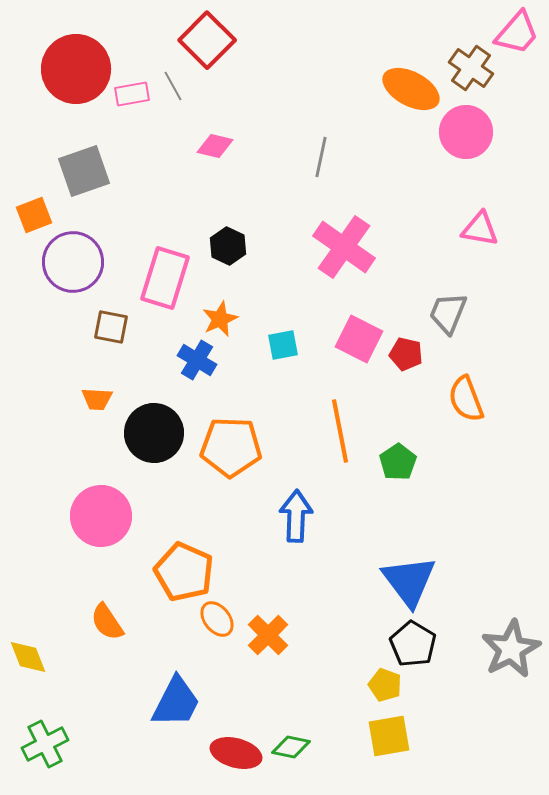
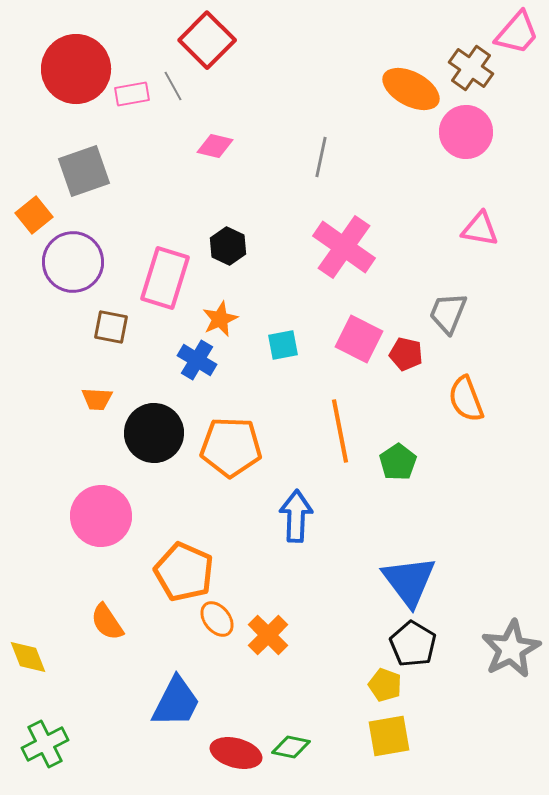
orange square at (34, 215): rotated 18 degrees counterclockwise
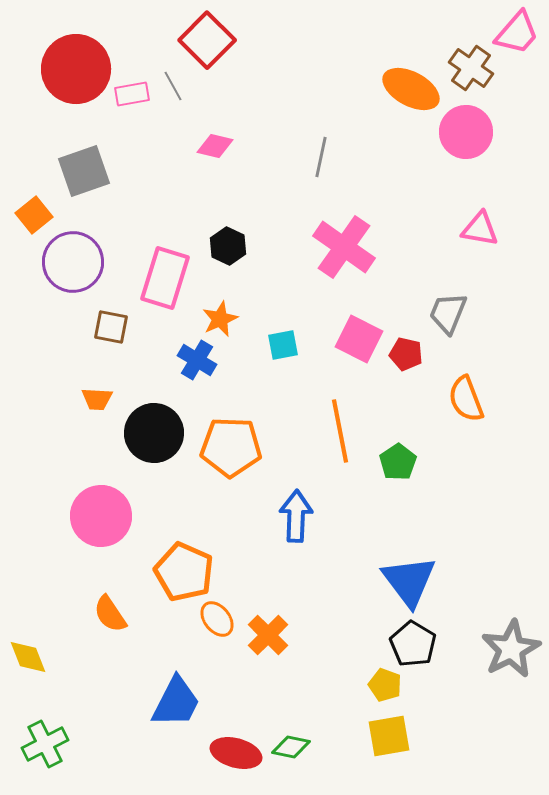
orange semicircle at (107, 622): moved 3 px right, 8 px up
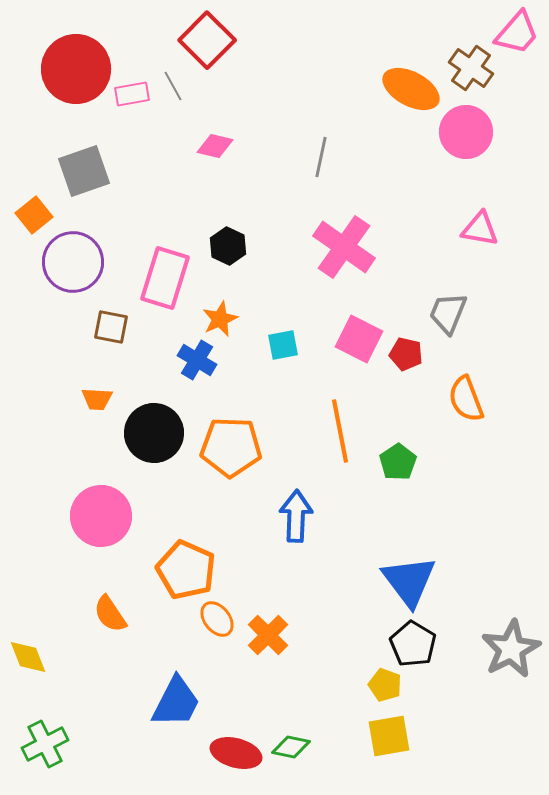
orange pentagon at (184, 572): moved 2 px right, 2 px up
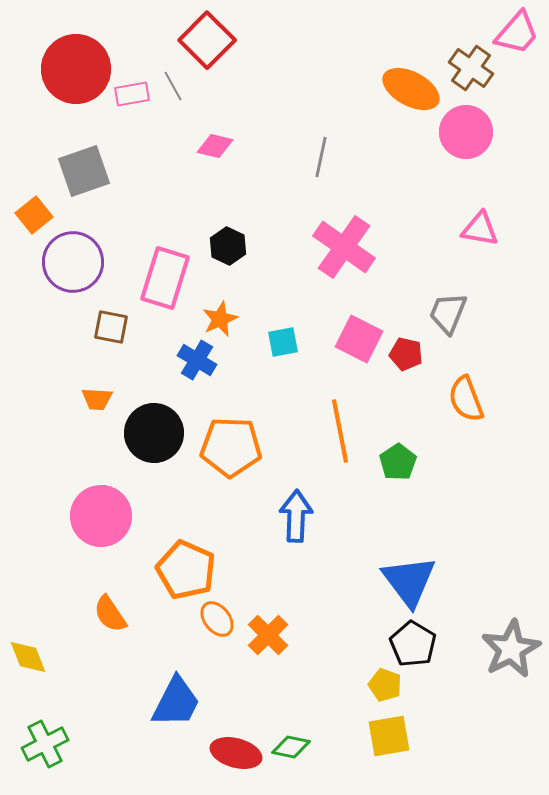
cyan square at (283, 345): moved 3 px up
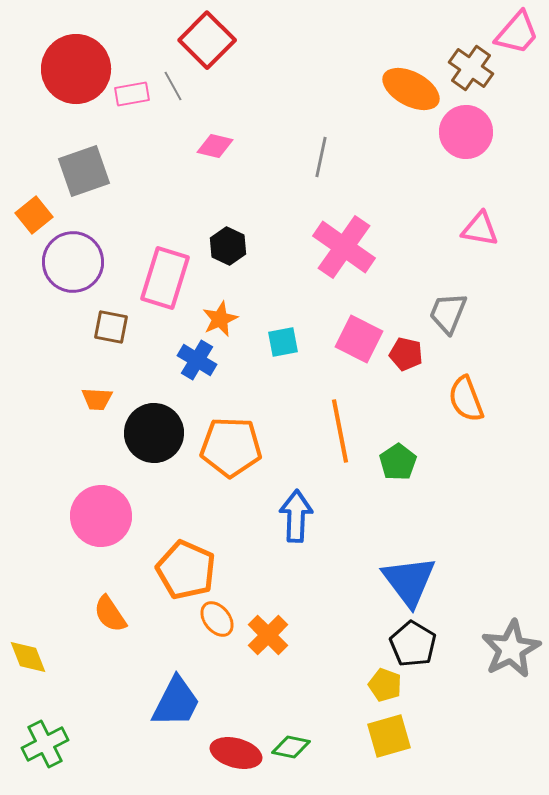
yellow square at (389, 736): rotated 6 degrees counterclockwise
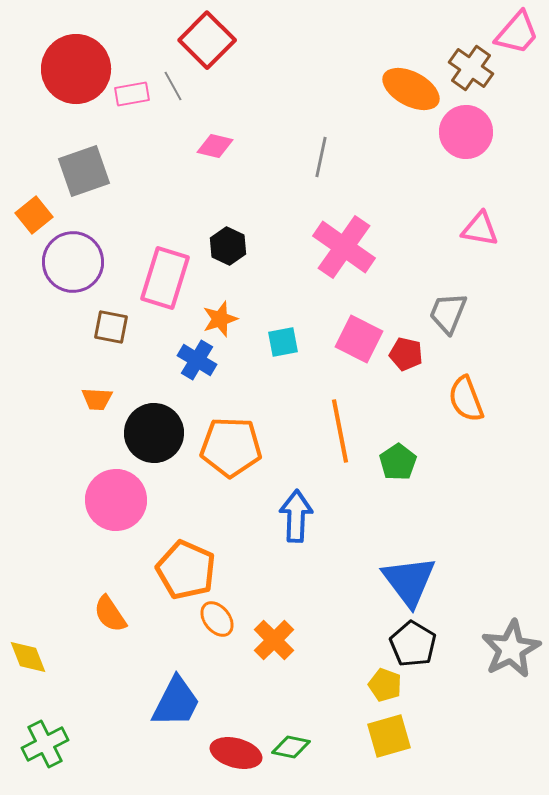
orange star at (220, 319): rotated 6 degrees clockwise
pink circle at (101, 516): moved 15 px right, 16 px up
orange cross at (268, 635): moved 6 px right, 5 px down
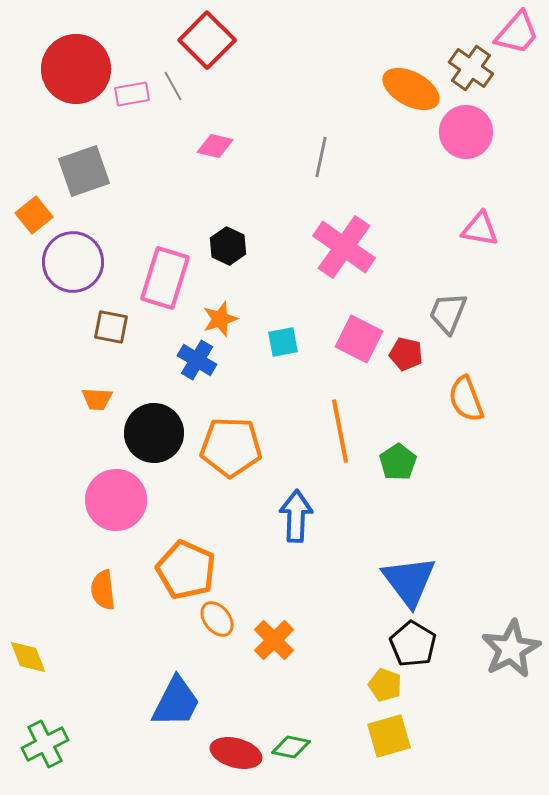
orange semicircle at (110, 614): moved 7 px left, 24 px up; rotated 27 degrees clockwise
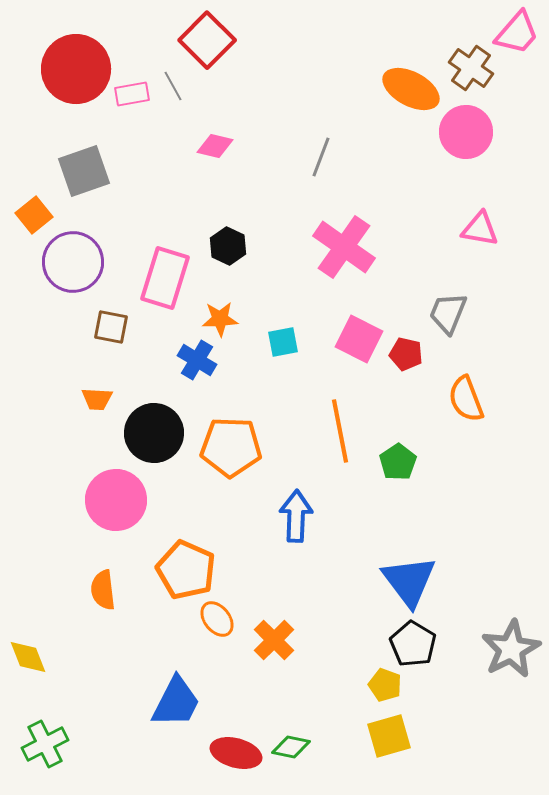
gray line at (321, 157): rotated 9 degrees clockwise
orange star at (220, 319): rotated 15 degrees clockwise
